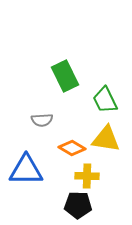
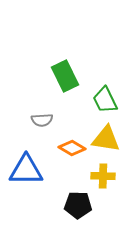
yellow cross: moved 16 px right
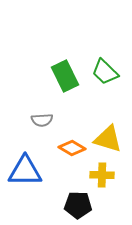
green trapezoid: moved 28 px up; rotated 20 degrees counterclockwise
yellow triangle: moved 2 px right; rotated 8 degrees clockwise
blue triangle: moved 1 px left, 1 px down
yellow cross: moved 1 px left, 1 px up
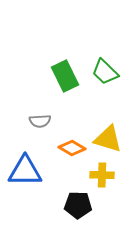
gray semicircle: moved 2 px left, 1 px down
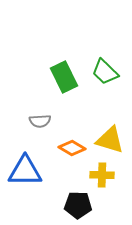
green rectangle: moved 1 px left, 1 px down
yellow triangle: moved 2 px right, 1 px down
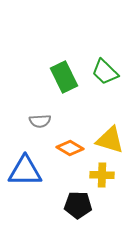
orange diamond: moved 2 px left
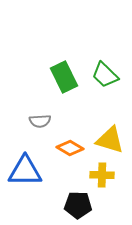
green trapezoid: moved 3 px down
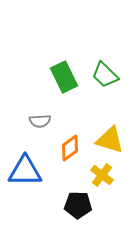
orange diamond: rotated 68 degrees counterclockwise
yellow cross: rotated 35 degrees clockwise
